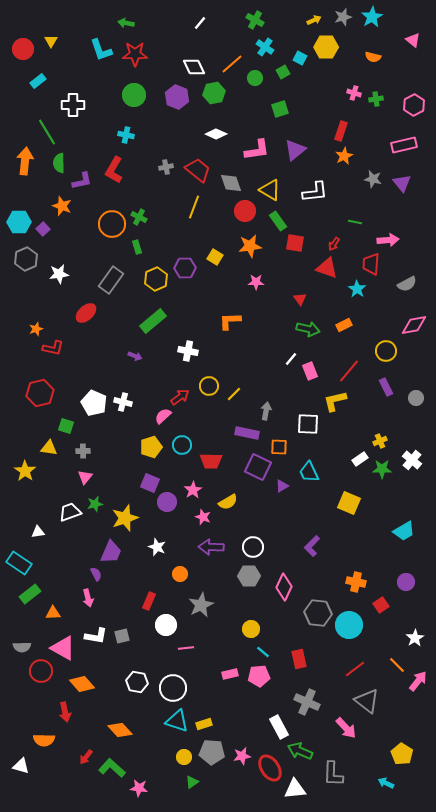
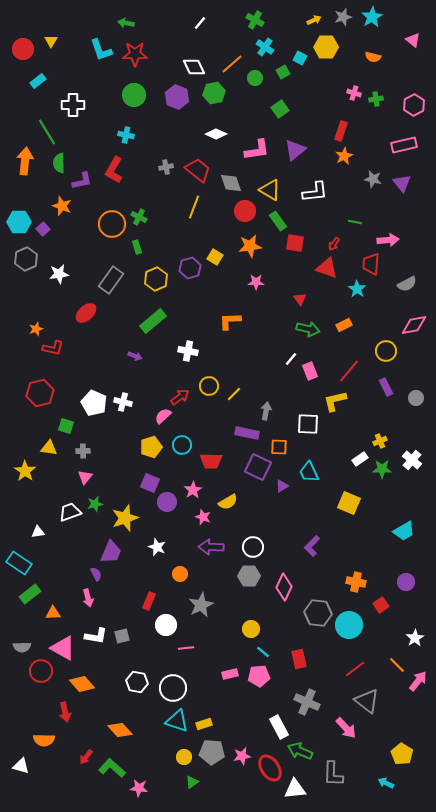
green square at (280, 109): rotated 18 degrees counterclockwise
purple hexagon at (185, 268): moved 5 px right; rotated 15 degrees counterclockwise
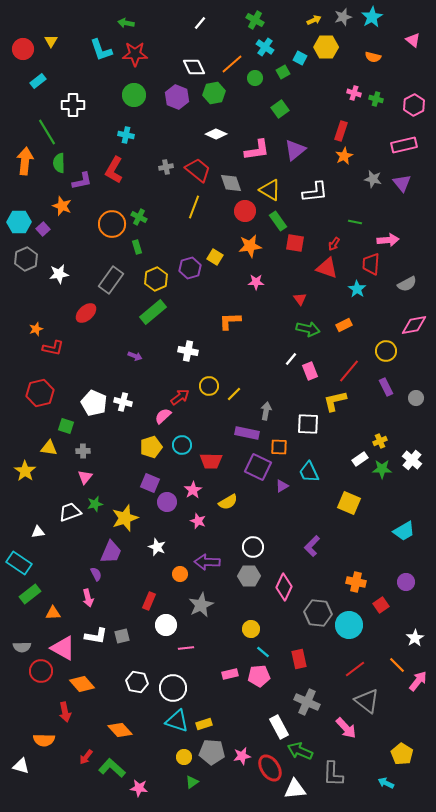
green cross at (376, 99): rotated 24 degrees clockwise
green rectangle at (153, 321): moved 9 px up
pink star at (203, 517): moved 5 px left, 4 px down
purple arrow at (211, 547): moved 4 px left, 15 px down
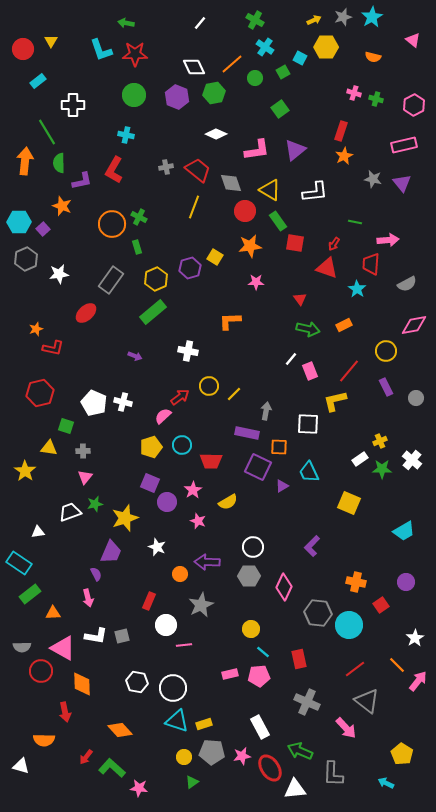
pink line at (186, 648): moved 2 px left, 3 px up
orange diamond at (82, 684): rotated 40 degrees clockwise
white rectangle at (279, 727): moved 19 px left
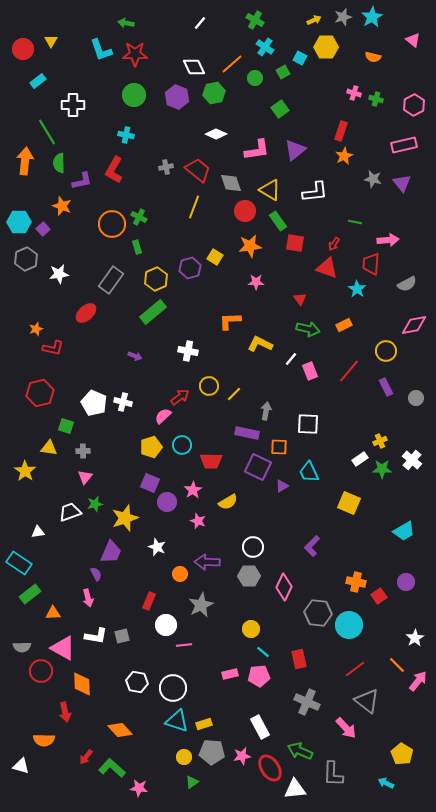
yellow L-shape at (335, 401): moved 75 px left, 57 px up; rotated 40 degrees clockwise
red square at (381, 605): moved 2 px left, 9 px up
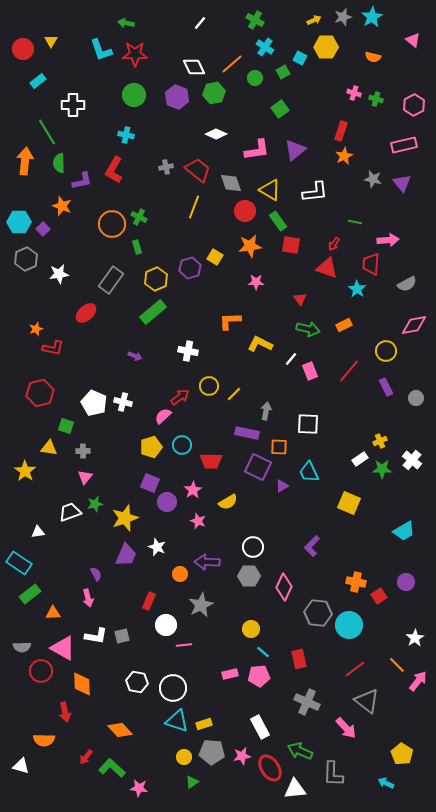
red square at (295, 243): moved 4 px left, 2 px down
purple trapezoid at (111, 552): moved 15 px right, 3 px down
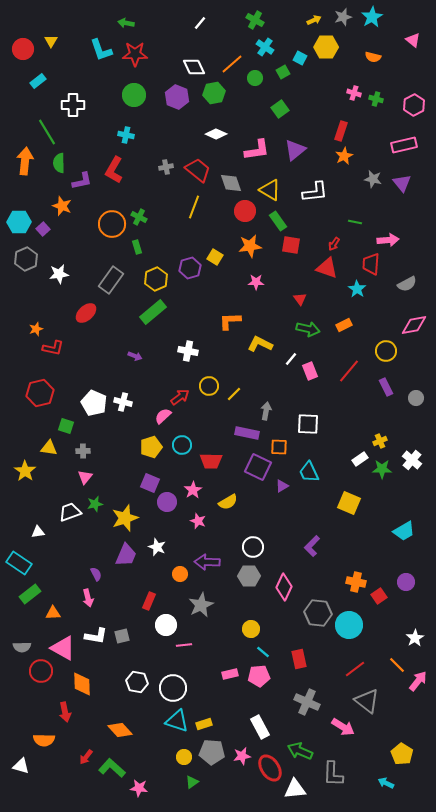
pink arrow at (346, 728): moved 3 px left, 1 px up; rotated 15 degrees counterclockwise
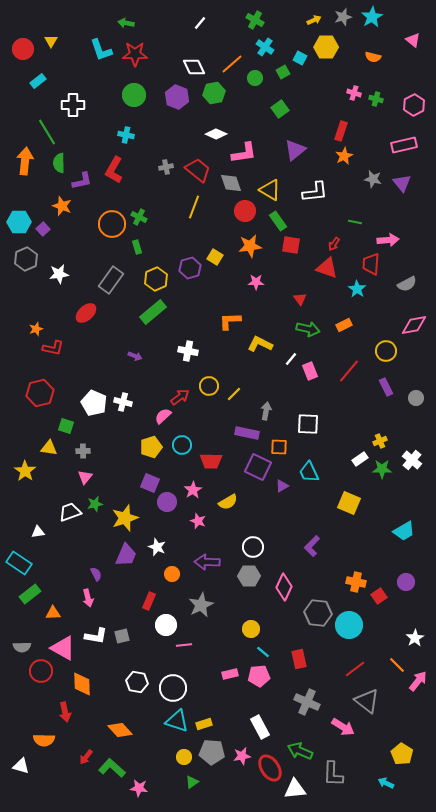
pink L-shape at (257, 150): moved 13 px left, 3 px down
orange circle at (180, 574): moved 8 px left
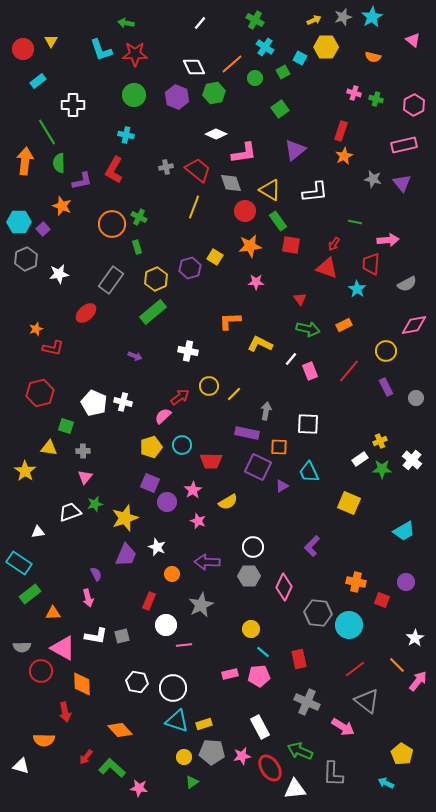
red square at (379, 596): moved 3 px right, 4 px down; rotated 35 degrees counterclockwise
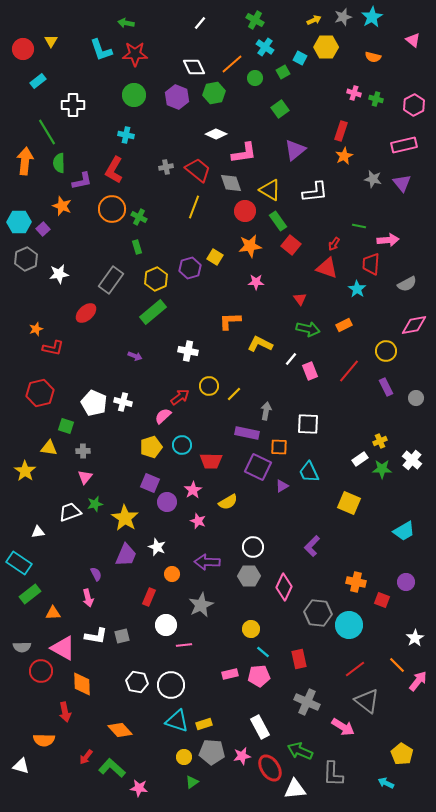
green line at (355, 222): moved 4 px right, 4 px down
orange circle at (112, 224): moved 15 px up
red square at (291, 245): rotated 30 degrees clockwise
yellow star at (125, 518): rotated 20 degrees counterclockwise
red rectangle at (149, 601): moved 4 px up
white circle at (173, 688): moved 2 px left, 3 px up
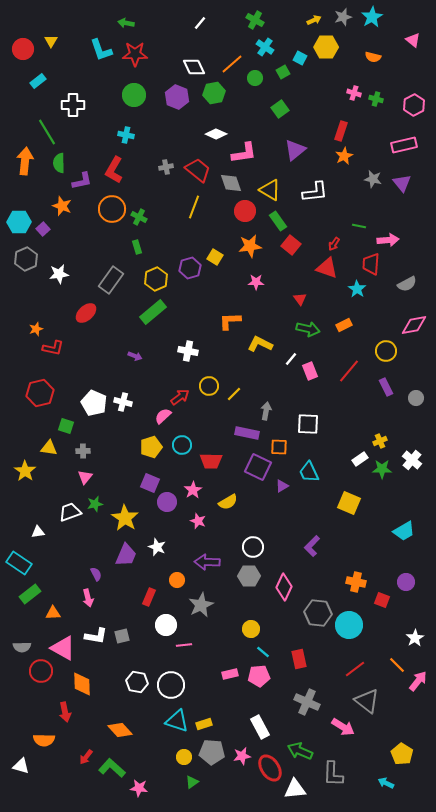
orange circle at (172, 574): moved 5 px right, 6 px down
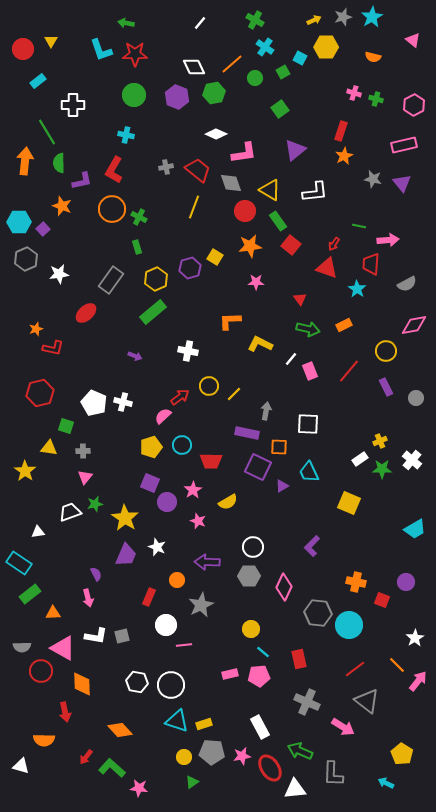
cyan trapezoid at (404, 531): moved 11 px right, 2 px up
